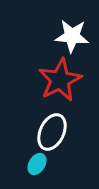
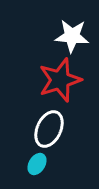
red star: rotated 9 degrees clockwise
white ellipse: moved 3 px left, 3 px up
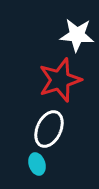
white star: moved 5 px right, 1 px up
cyan ellipse: rotated 50 degrees counterclockwise
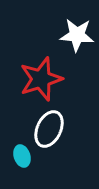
red star: moved 19 px left, 1 px up
cyan ellipse: moved 15 px left, 8 px up
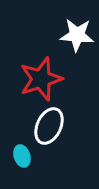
white ellipse: moved 3 px up
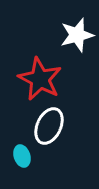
white star: rotated 20 degrees counterclockwise
red star: moved 1 px left; rotated 27 degrees counterclockwise
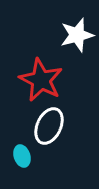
red star: moved 1 px right, 1 px down
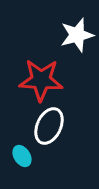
red star: rotated 24 degrees counterclockwise
cyan ellipse: rotated 15 degrees counterclockwise
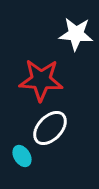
white star: moved 1 px left, 1 px up; rotated 20 degrees clockwise
white ellipse: moved 1 px right, 2 px down; rotated 18 degrees clockwise
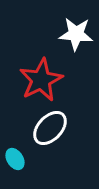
red star: rotated 30 degrees counterclockwise
cyan ellipse: moved 7 px left, 3 px down
